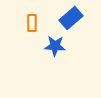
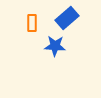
blue rectangle: moved 4 px left
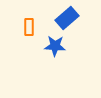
orange rectangle: moved 3 px left, 4 px down
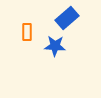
orange rectangle: moved 2 px left, 5 px down
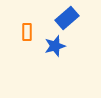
blue star: rotated 20 degrees counterclockwise
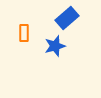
orange rectangle: moved 3 px left, 1 px down
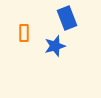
blue rectangle: rotated 70 degrees counterclockwise
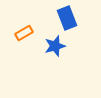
orange rectangle: rotated 60 degrees clockwise
